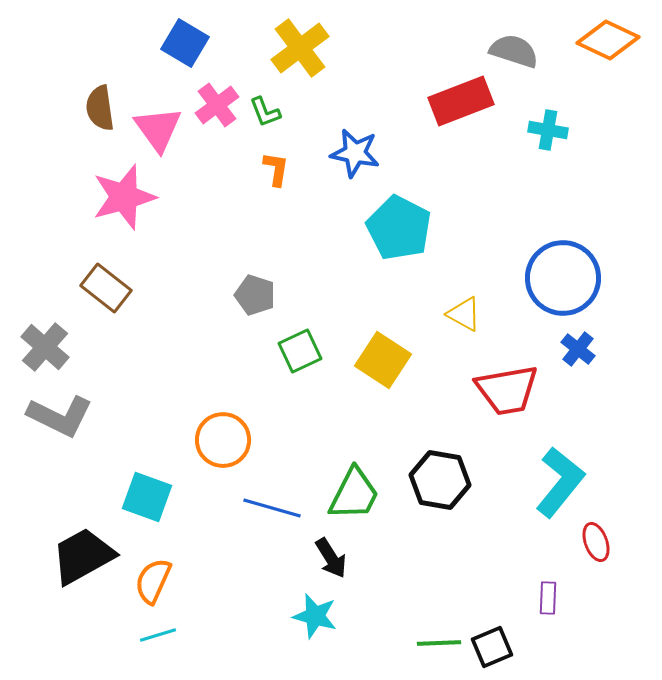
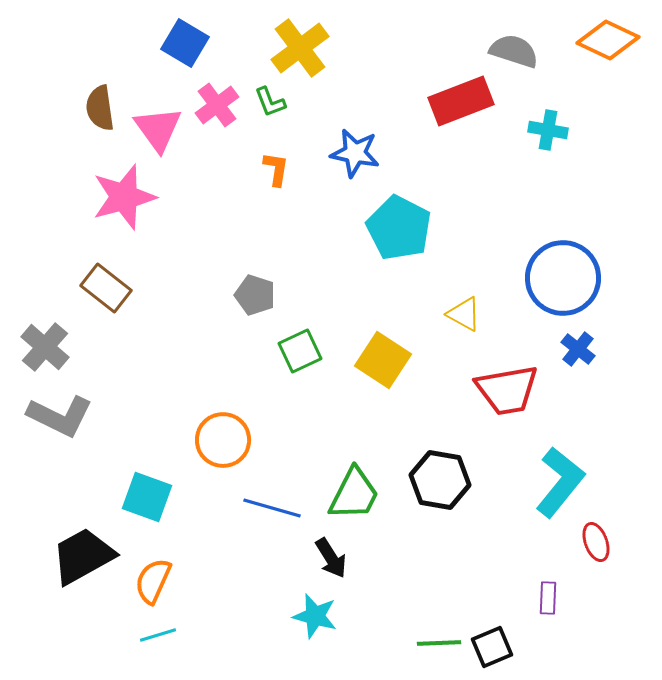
green L-shape: moved 5 px right, 10 px up
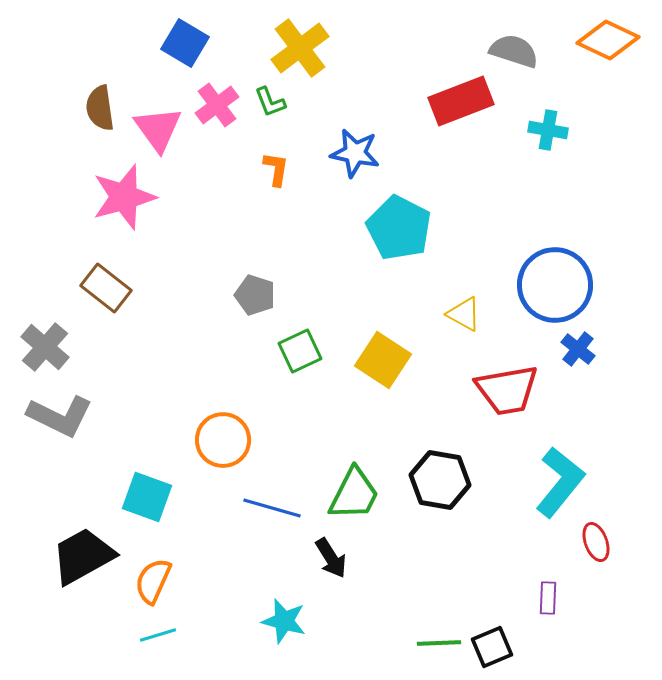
blue circle: moved 8 px left, 7 px down
cyan star: moved 31 px left, 5 px down
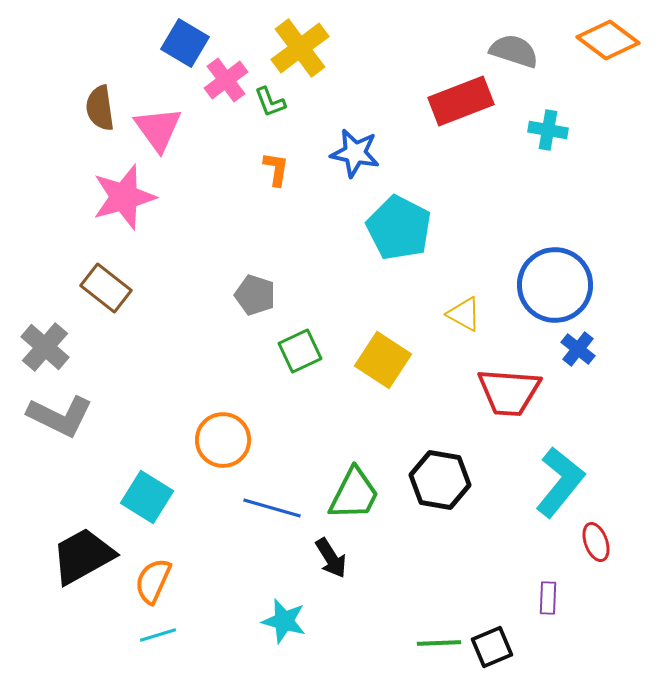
orange diamond: rotated 12 degrees clockwise
pink cross: moved 9 px right, 25 px up
red trapezoid: moved 2 px right, 2 px down; rotated 14 degrees clockwise
cyan square: rotated 12 degrees clockwise
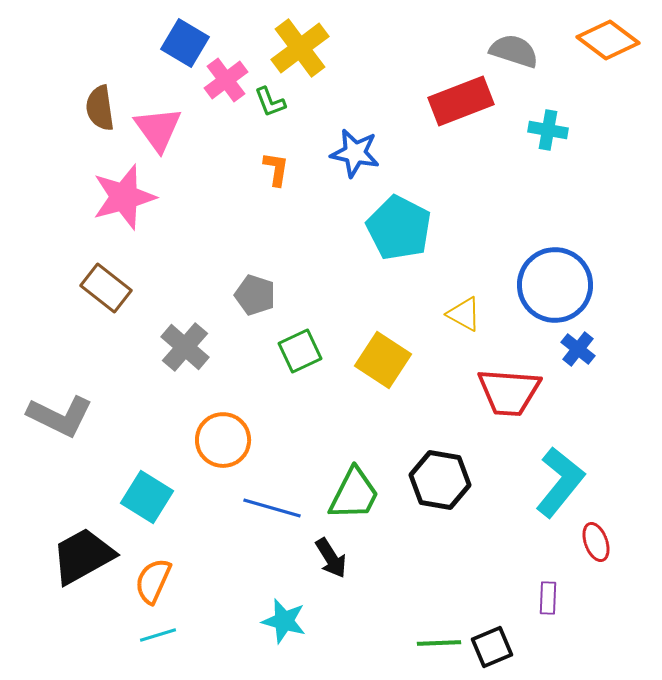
gray cross: moved 140 px right
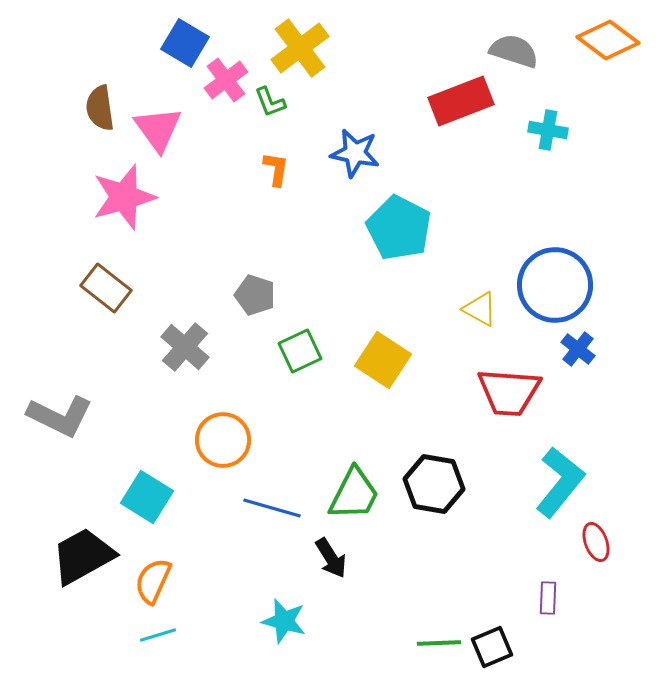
yellow triangle: moved 16 px right, 5 px up
black hexagon: moved 6 px left, 4 px down
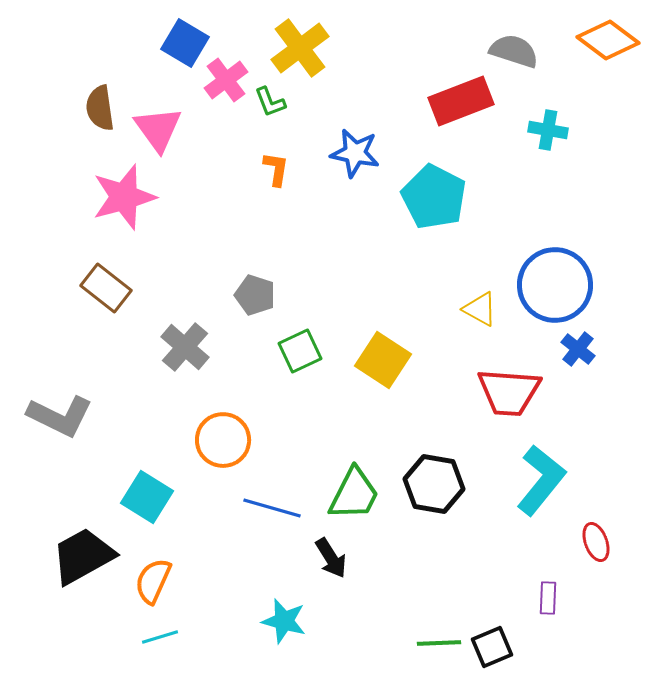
cyan pentagon: moved 35 px right, 31 px up
cyan L-shape: moved 19 px left, 2 px up
cyan line: moved 2 px right, 2 px down
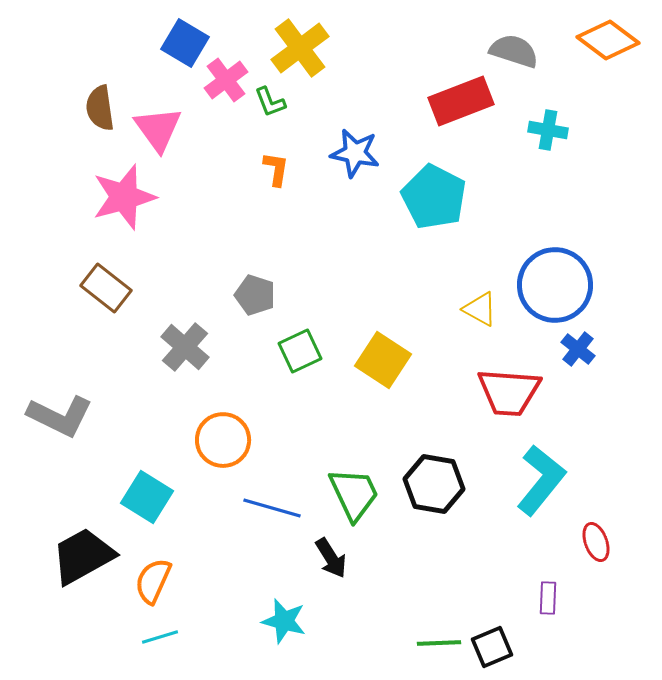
green trapezoid: rotated 52 degrees counterclockwise
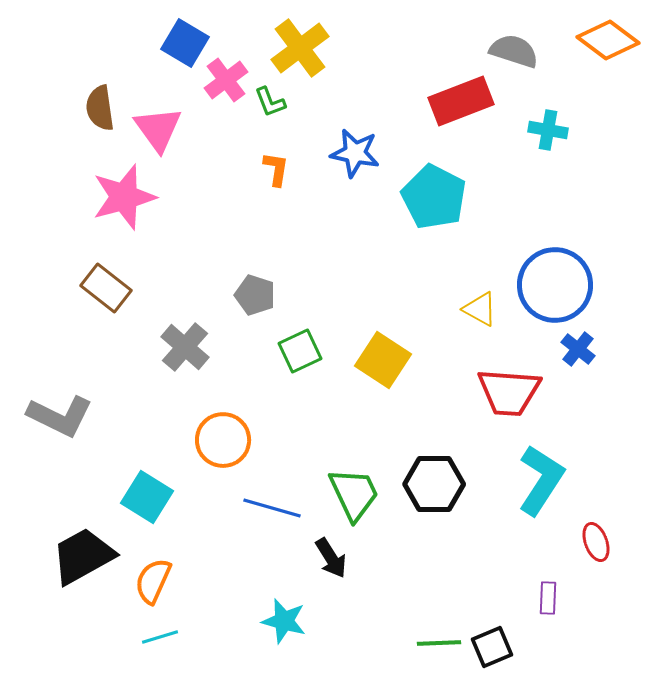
cyan L-shape: rotated 6 degrees counterclockwise
black hexagon: rotated 10 degrees counterclockwise
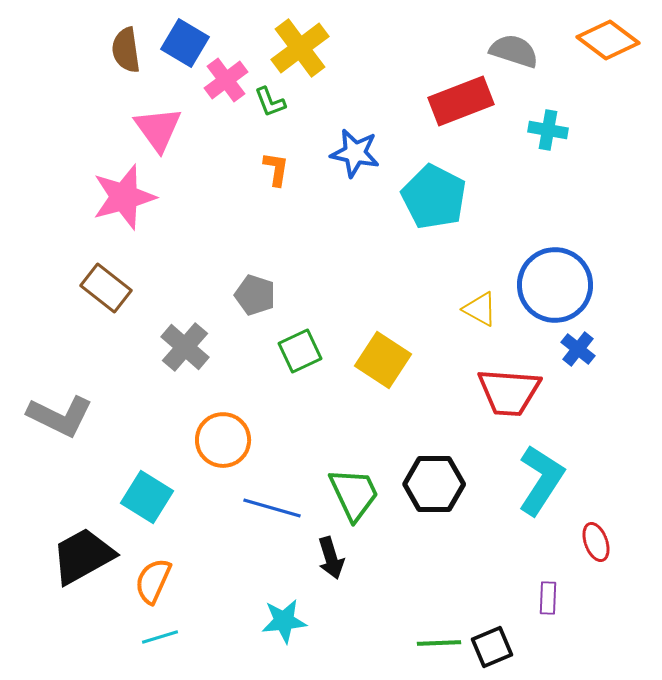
brown semicircle: moved 26 px right, 58 px up
black arrow: rotated 15 degrees clockwise
cyan star: rotated 21 degrees counterclockwise
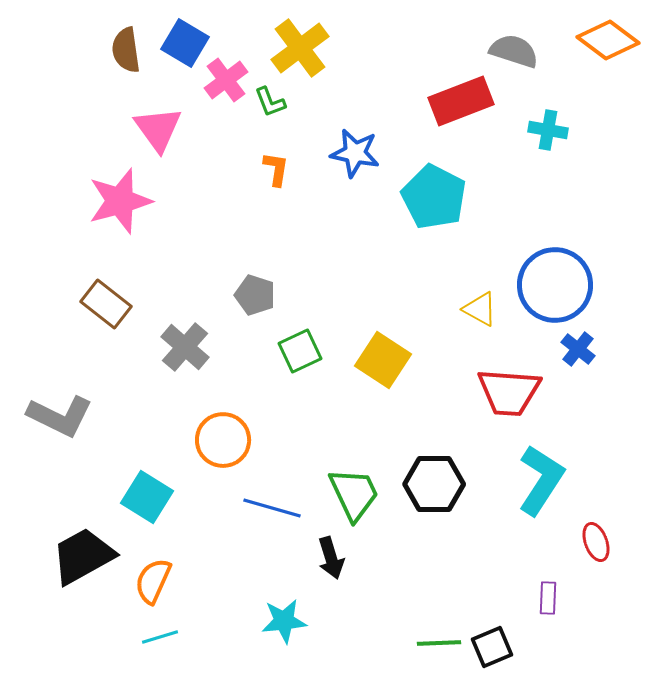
pink star: moved 4 px left, 4 px down
brown rectangle: moved 16 px down
